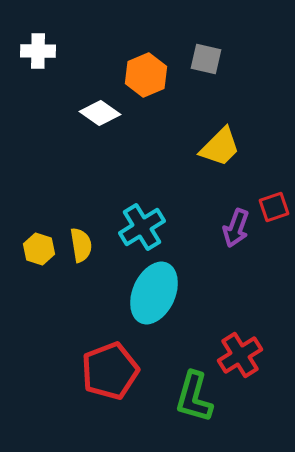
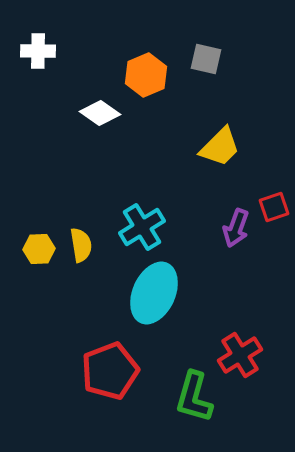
yellow hexagon: rotated 20 degrees counterclockwise
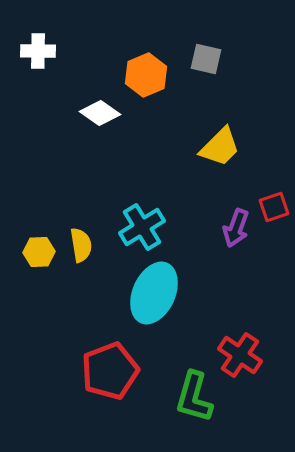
yellow hexagon: moved 3 px down
red cross: rotated 24 degrees counterclockwise
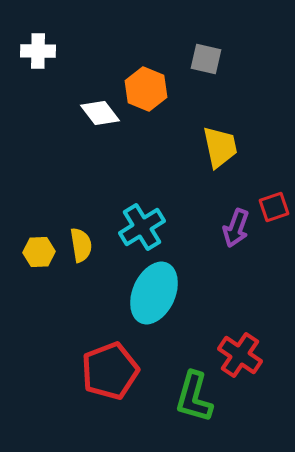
orange hexagon: moved 14 px down; rotated 15 degrees counterclockwise
white diamond: rotated 18 degrees clockwise
yellow trapezoid: rotated 57 degrees counterclockwise
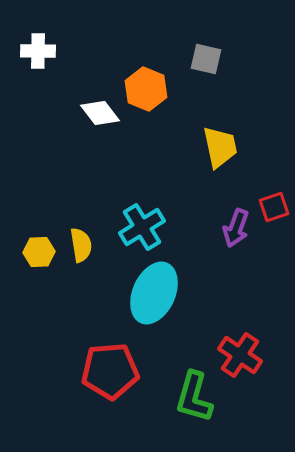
red pentagon: rotated 16 degrees clockwise
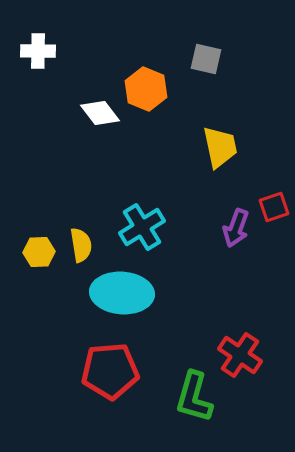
cyan ellipse: moved 32 px left; rotated 70 degrees clockwise
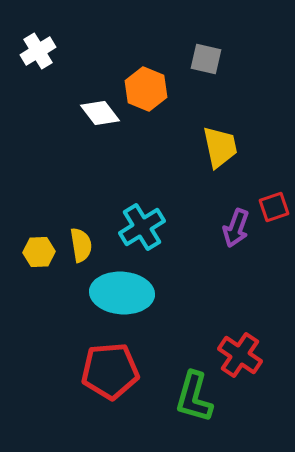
white cross: rotated 32 degrees counterclockwise
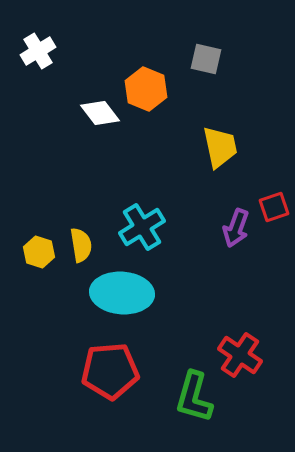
yellow hexagon: rotated 20 degrees clockwise
